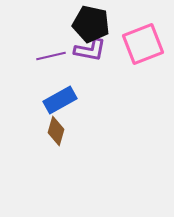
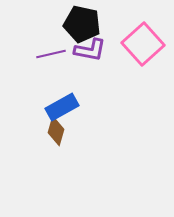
black pentagon: moved 9 px left
pink square: rotated 21 degrees counterclockwise
purple line: moved 2 px up
blue rectangle: moved 2 px right, 7 px down
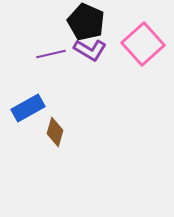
black pentagon: moved 4 px right, 2 px up; rotated 12 degrees clockwise
purple L-shape: rotated 20 degrees clockwise
blue rectangle: moved 34 px left, 1 px down
brown diamond: moved 1 px left, 1 px down
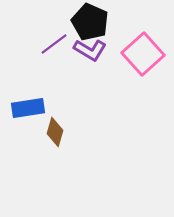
black pentagon: moved 4 px right
pink square: moved 10 px down
purple line: moved 3 px right, 10 px up; rotated 24 degrees counterclockwise
blue rectangle: rotated 20 degrees clockwise
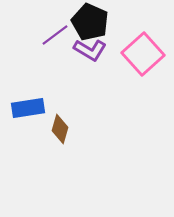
purple line: moved 1 px right, 9 px up
brown diamond: moved 5 px right, 3 px up
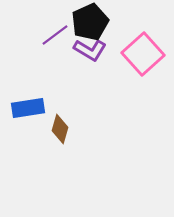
black pentagon: rotated 24 degrees clockwise
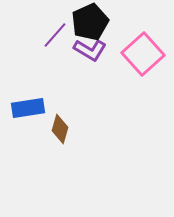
purple line: rotated 12 degrees counterclockwise
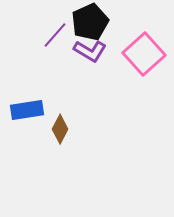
purple L-shape: moved 1 px down
pink square: moved 1 px right
blue rectangle: moved 1 px left, 2 px down
brown diamond: rotated 12 degrees clockwise
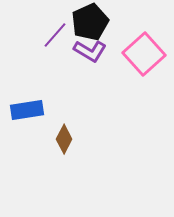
brown diamond: moved 4 px right, 10 px down
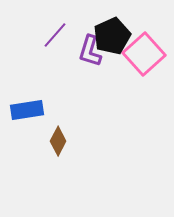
black pentagon: moved 22 px right, 14 px down
purple L-shape: rotated 76 degrees clockwise
brown diamond: moved 6 px left, 2 px down
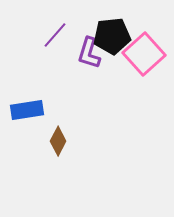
black pentagon: rotated 18 degrees clockwise
purple L-shape: moved 1 px left, 2 px down
